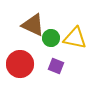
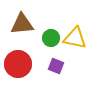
brown triangle: moved 11 px left, 1 px up; rotated 30 degrees counterclockwise
red circle: moved 2 px left
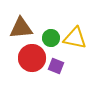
brown triangle: moved 1 px left, 4 px down
red circle: moved 14 px right, 6 px up
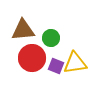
brown triangle: moved 2 px right, 2 px down
yellow triangle: moved 25 px down; rotated 20 degrees counterclockwise
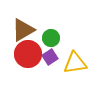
brown triangle: rotated 25 degrees counterclockwise
red circle: moved 4 px left, 4 px up
purple square: moved 6 px left, 9 px up; rotated 35 degrees clockwise
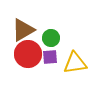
purple square: rotated 28 degrees clockwise
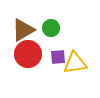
green circle: moved 10 px up
purple square: moved 8 px right
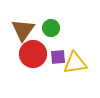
brown triangle: rotated 25 degrees counterclockwise
red circle: moved 5 px right
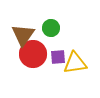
brown triangle: moved 5 px down
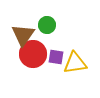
green circle: moved 4 px left, 3 px up
purple square: moved 2 px left; rotated 14 degrees clockwise
